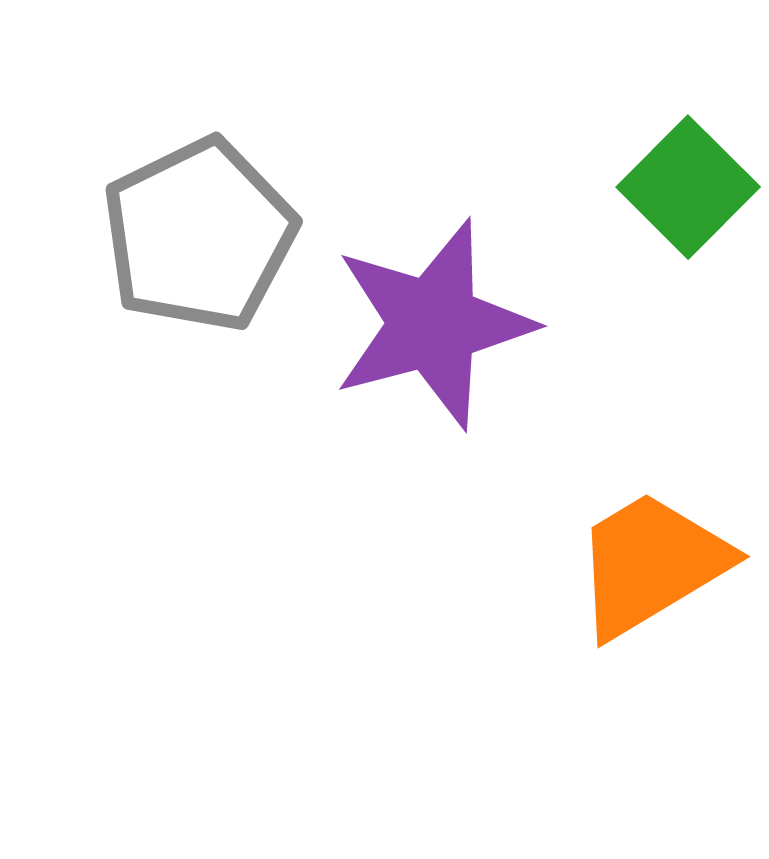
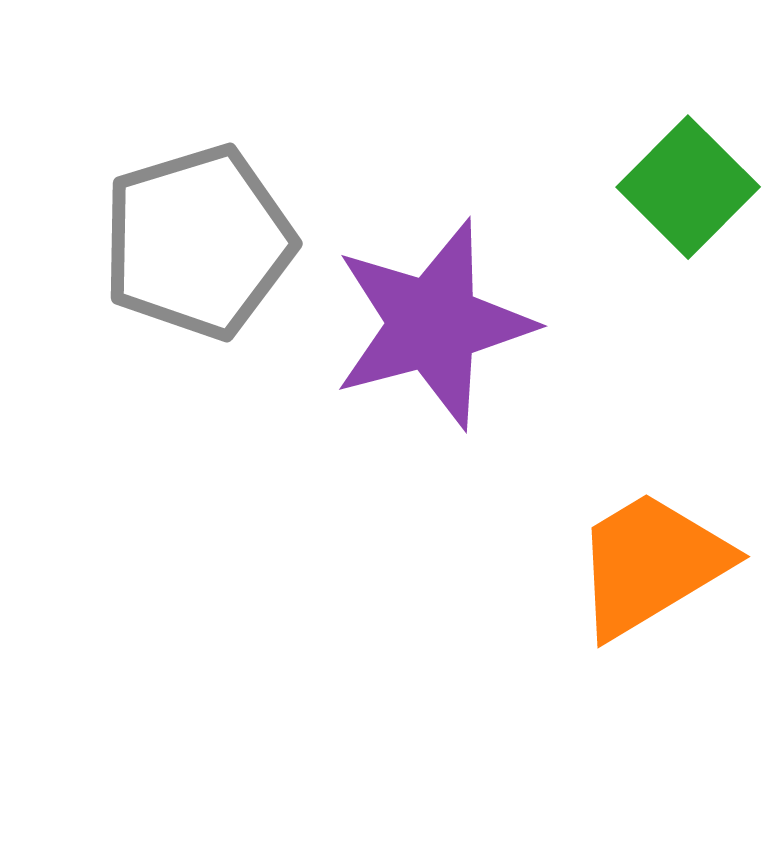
gray pentagon: moved 1 px left, 7 px down; rotated 9 degrees clockwise
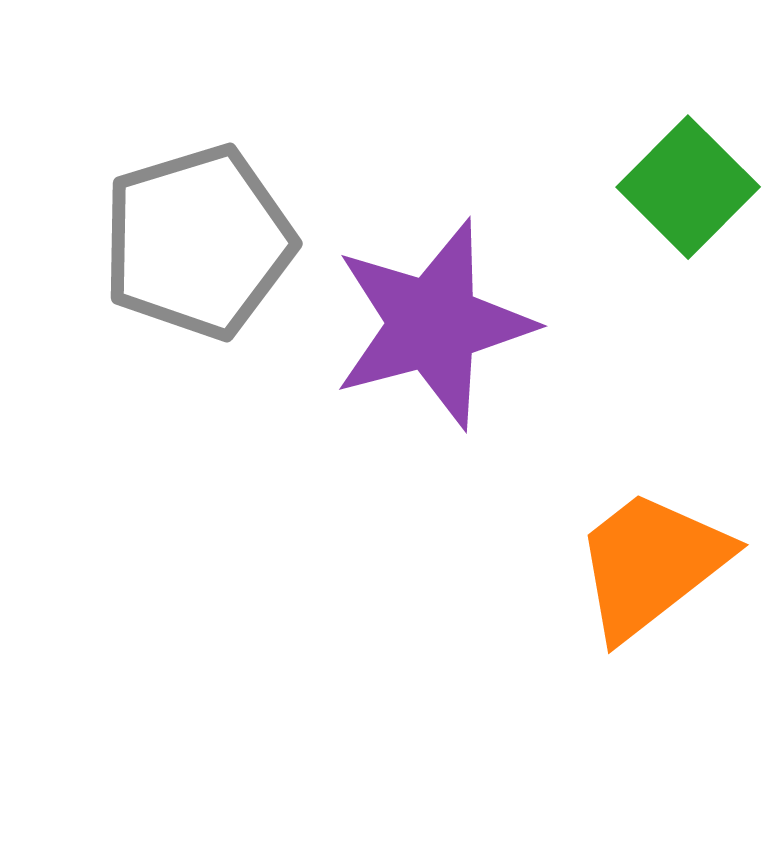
orange trapezoid: rotated 7 degrees counterclockwise
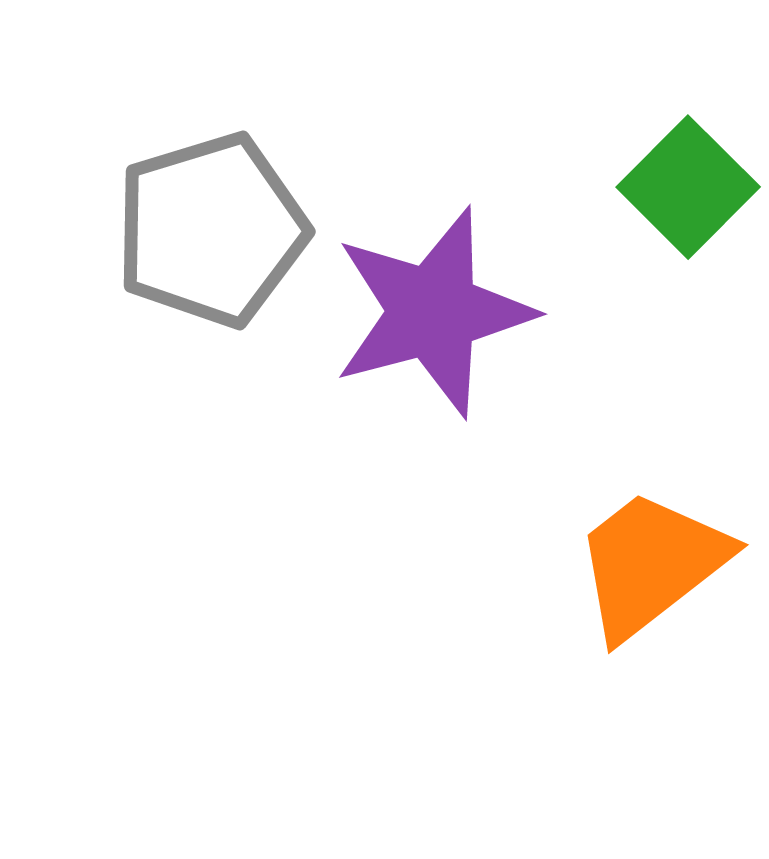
gray pentagon: moved 13 px right, 12 px up
purple star: moved 12 px up
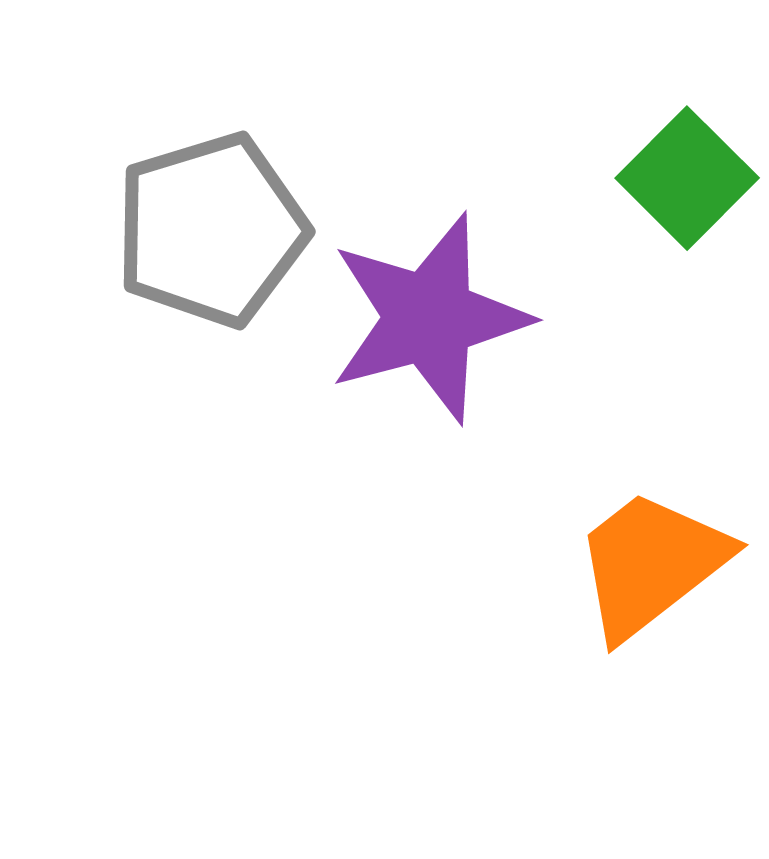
green square: moved 1 px left, 9 px up
purple star: moved 4 px left, 6 px down
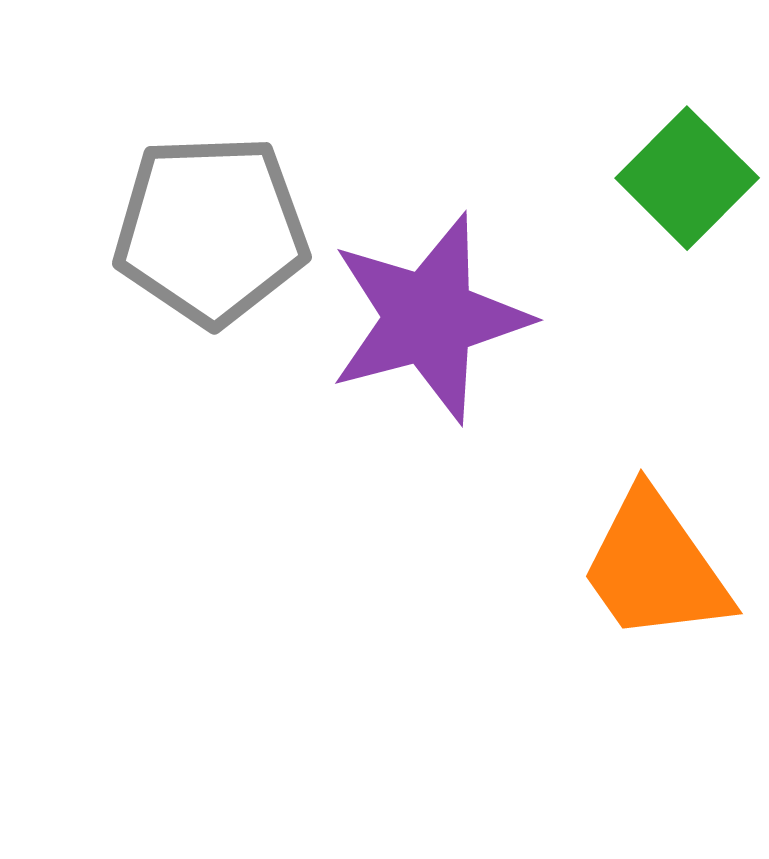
gray pentagon: rotated 15 degrees clockwise
orange trapezoid: moved 4 px right, 3 px down; rotated 87 degrees counterclockwise
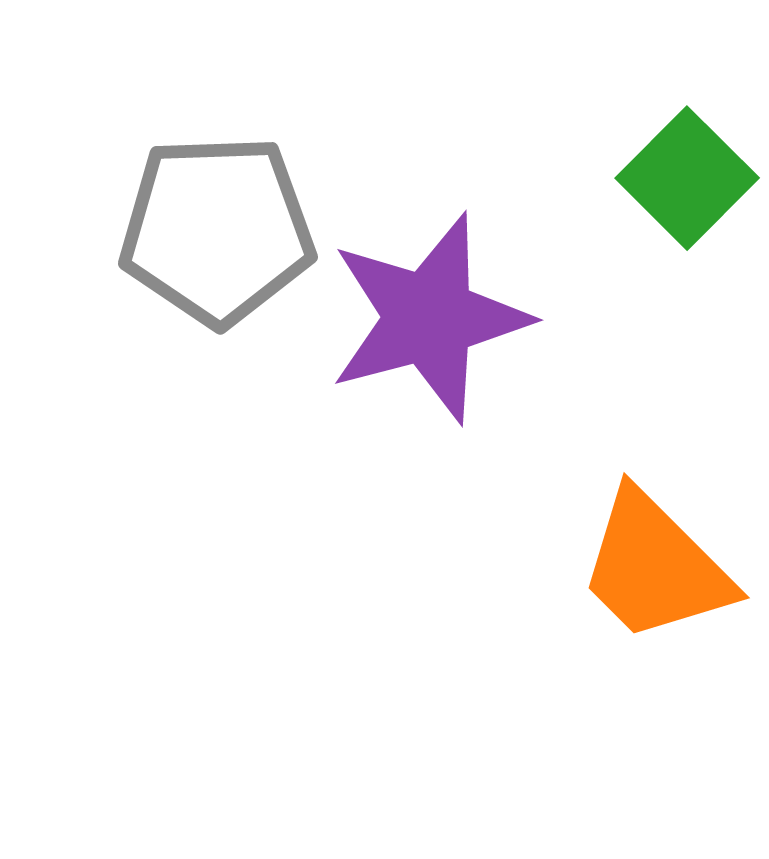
gray pentagon: moved 6 px right
orange trapezoid: rotated 10 degrees counterclockwise
